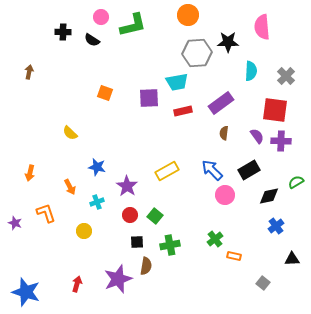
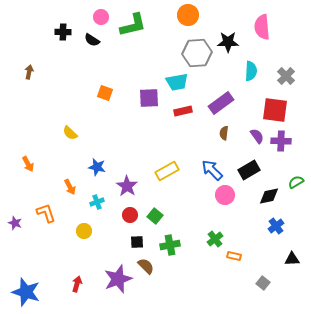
orange arrow at (30, 173): moved 2 px left, 9 px up; rotated 42 degrees counterclockwise
brown semicircle at (146, 266): rotated 54 degrees counterclockwise
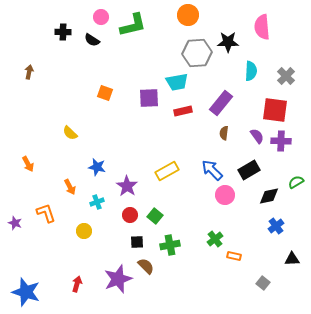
purple rectangle at (221, 103): rotated 15 degrees counterclockwise
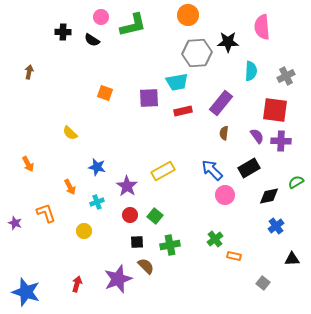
gray cross at (286, 76): rotated 18 degrees clockwise
black rectangle at (249, 170): moved 2 px up
yellow rectangle at (167, 171): moved 4 px left
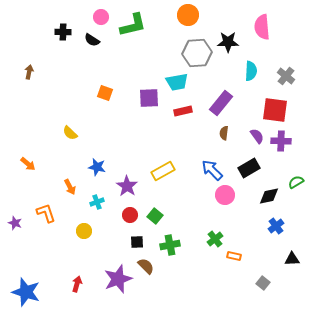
gray cross at (286, 76): rotated 24 degrees counterclockwise
orange arrow at (28, 164): rotated 21 degrees counterclockwise
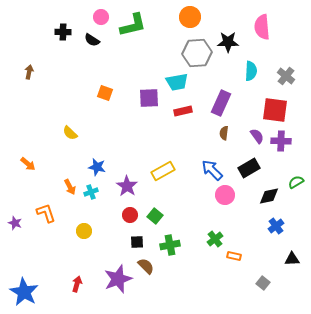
orange circle at (188, 15): moved 2 px right, 2 px down
purple rectangle at (221, 103): rotated 15 degrees counterclockwise
cyan cross at (97, 202): moved 6 px left, 10 px up
blue star at (26, 292): moved 2 px left; rotated 12 degrees clockwise
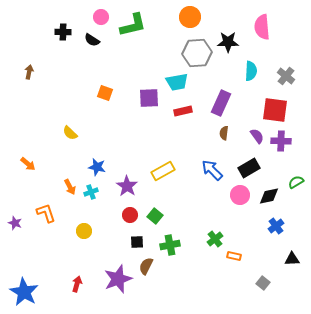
pink circle at (225, 195): moved 15 px right
brown semicircle at (146, 266): rotated 108 degrees counterclockwise
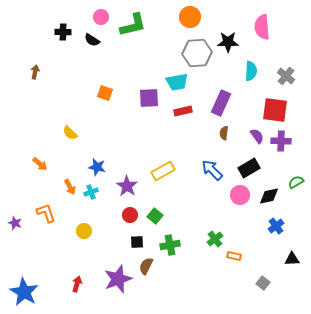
brown arrow at (29, 72): moved 6 px right
orange arrow at (28, 164): moved 12 px right
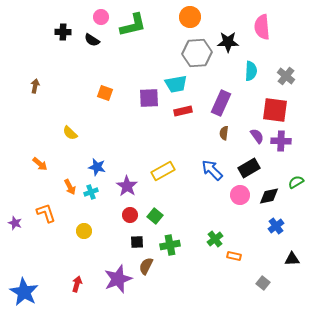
brown arrow at (35, 72): moved 14 px down
cyan trapezoid at (177, 82): moved 1 px left, 2 px down
